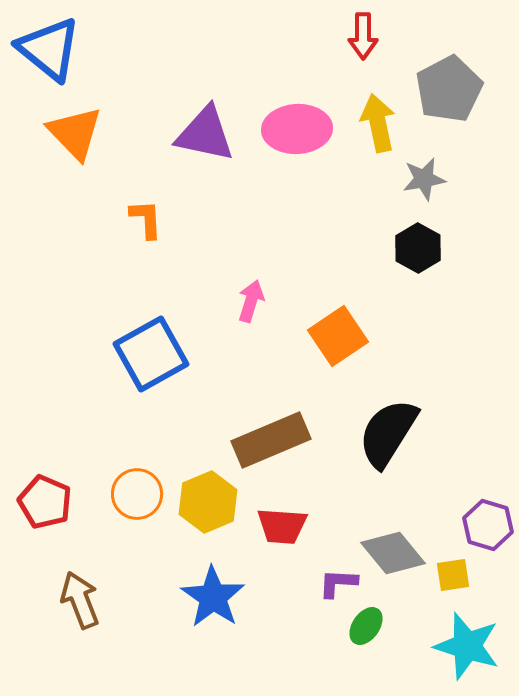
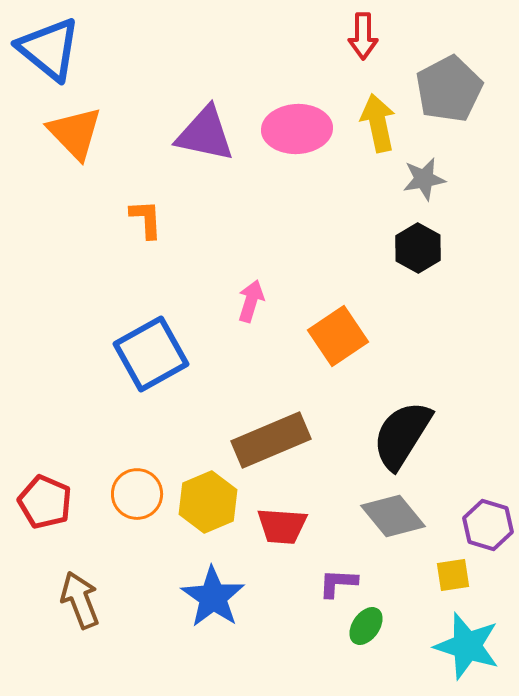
black semicircle: moved 14 px right, 2 px down
gray diamond: moved 37 px up
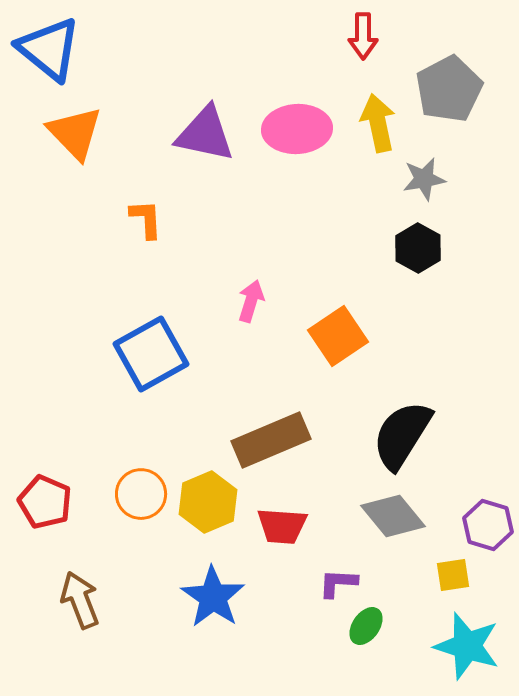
orange circle: moved 4 px right
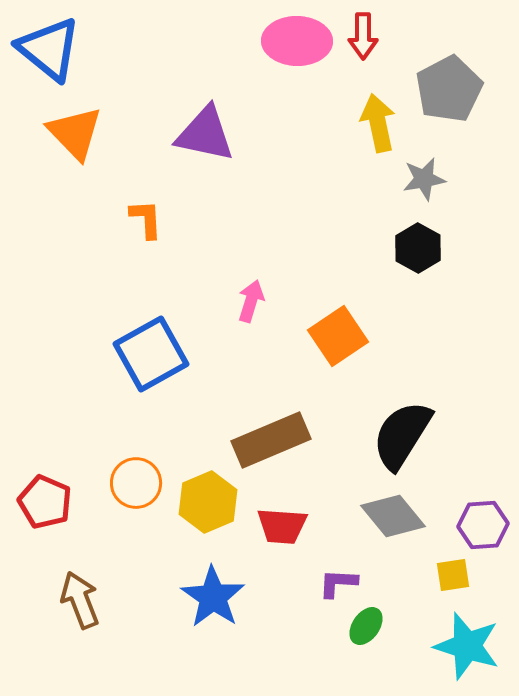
pink ellipse: moved 88 px up; rotated 4 degrees clockwise
orange circle: moved 5 px left, 11 px up
purple hexagon: moved 5 px left; rotated 21 degrees counterclockwise
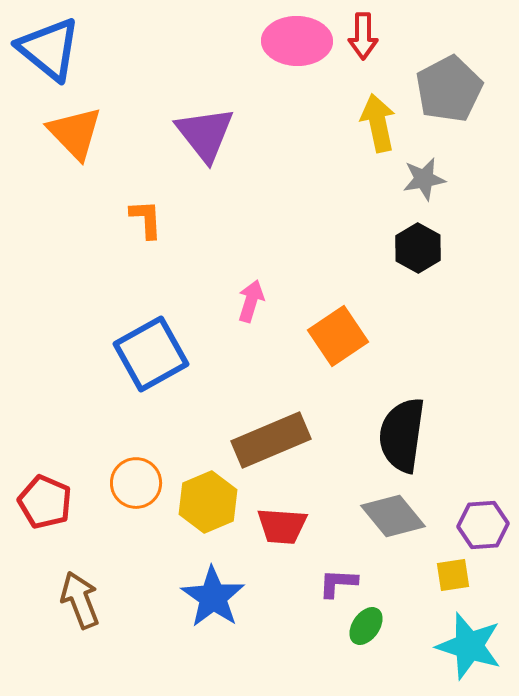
purple triangle: rotated 40 degrees clockwise
black semicircle: rotated 24 degrees counterclockwise
cyan star: moved 2 px right
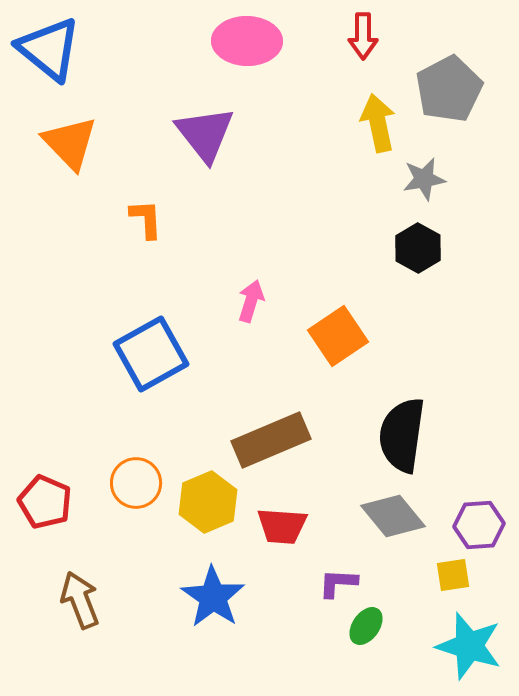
pink ellipse: moved 50 px left
orange triangle: moved 5 px left, 10 px down
purple hexagon: moved 4 px left
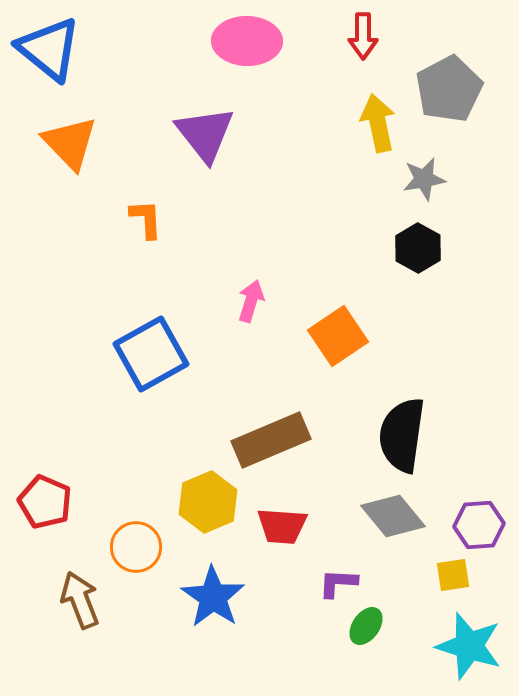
orange circle: moved 64 px down
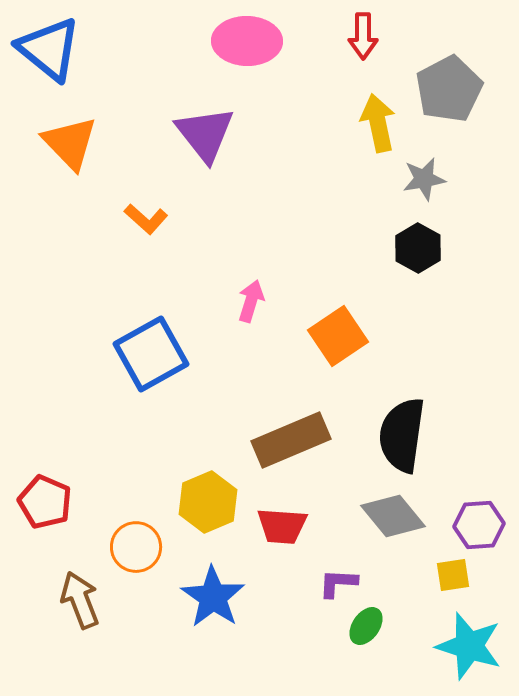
orange L-shape: rotated 135 degrees clockwise
brown rectangle: moved 20 px right
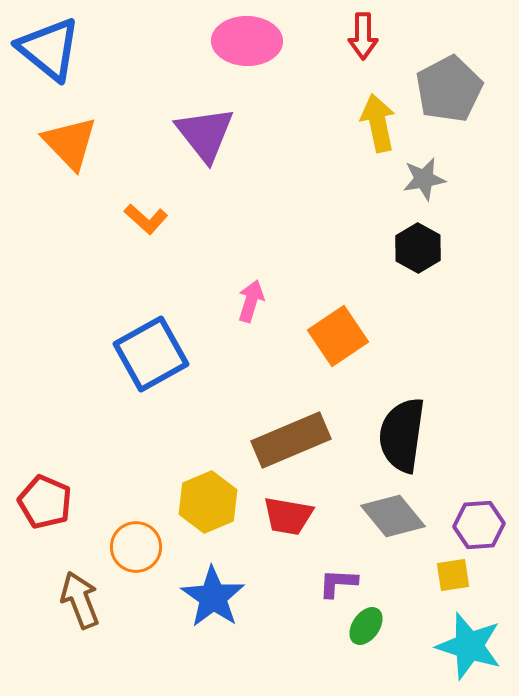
red trapezoid: moved 6 px right, 10 px up; rotated 6 degrees clockwise
